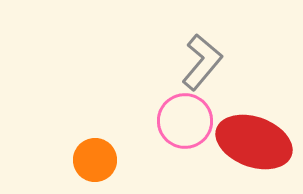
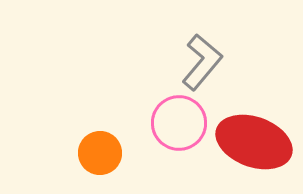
pink circle: moved 6 px left, 2 px down
orange circle: moved 5 px right, 7 px up
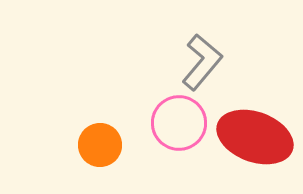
red ellipse: moved 1 px right, 5 px up
orange circle: moved 8 px up
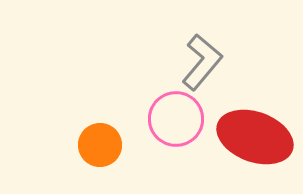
pink circle: moved 3 px left, 4 px up
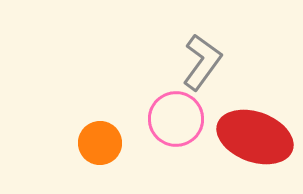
gray L-shape: rotated 4 degrees counterclockwise
orange circle: moved 2 px up
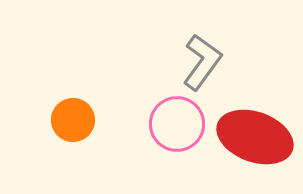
pink circle: moved 1 px right, 5 px down
orange circle: moved 27 px left, 23 px up
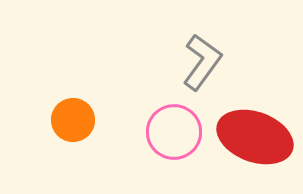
pink circle: moved 3 px left, 8 px down
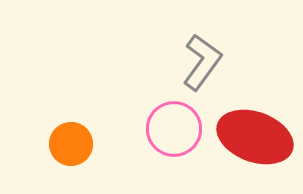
orange circle: moved 2 px left, 24 px down
pink circle: moved 3 px up
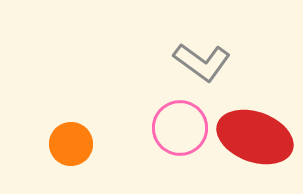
gray L-shape: rotated 90 degrees clockwise
pink circle: moved 6 px right, 1 px up
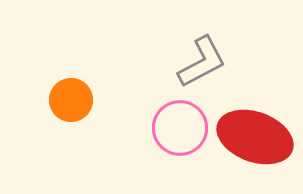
gray L-shape: rotated 64 degrees counterclockwise
orange circle: moved 44 px up
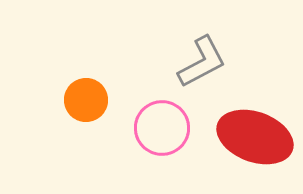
orange circle: moved 15 px right
pink circle: moved 18 px left
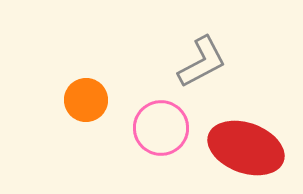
pink circle: moved 1 px left
red ellipse: moved 9 px left, 11 px down
